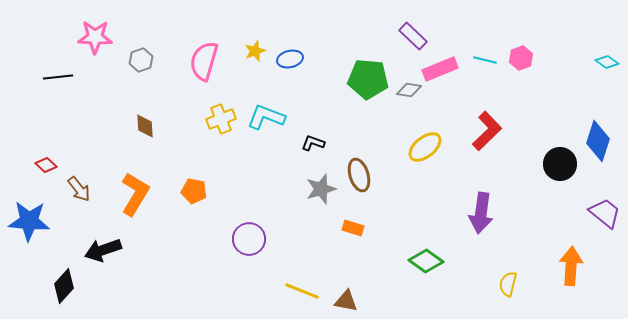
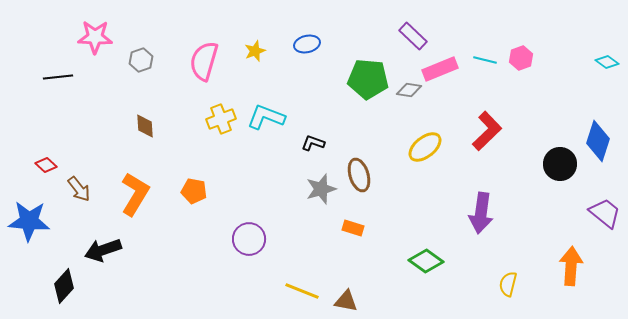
blue ellipse: moved 17 px right, 15 px up
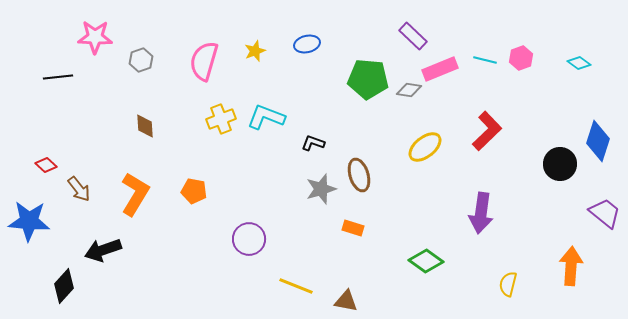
cyan diamond: moved 28 px left, 1 px down
yellow line: moved 6 px left, 5 px up
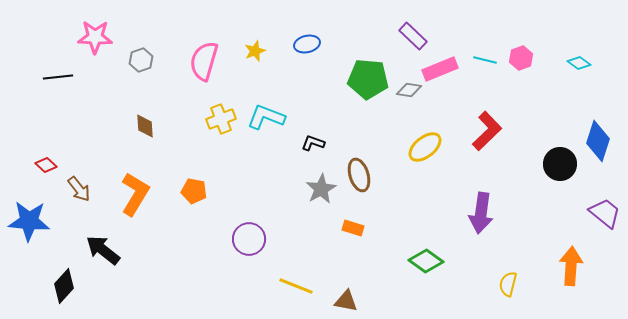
gray star: rotated 12 degrees counterclockwise
black arrow: rotated 57 degrees clockwise
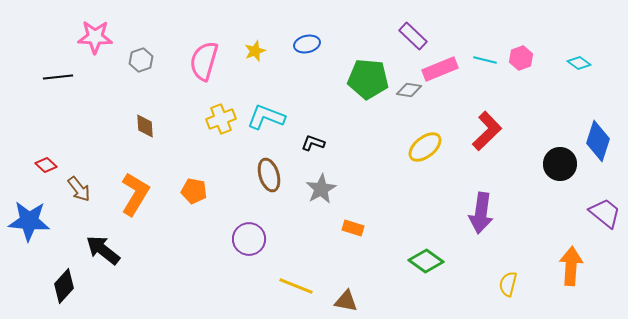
brown ellipse: moved 90 px left
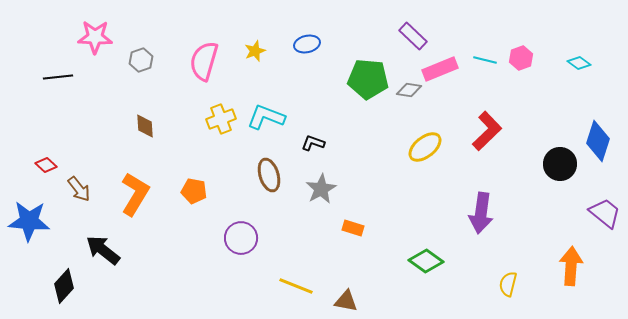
purple circle: moved 8 px left, 1 px up
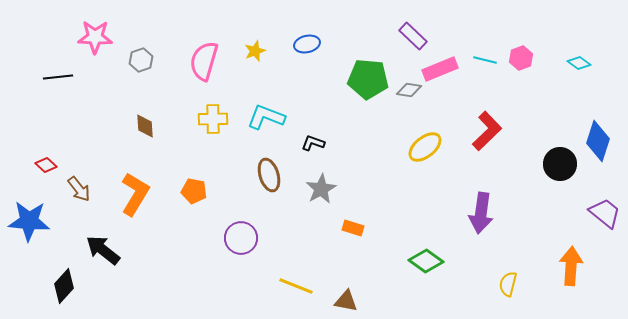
yellow cross: moved 8 px left; rotated 20 degrees clockwise
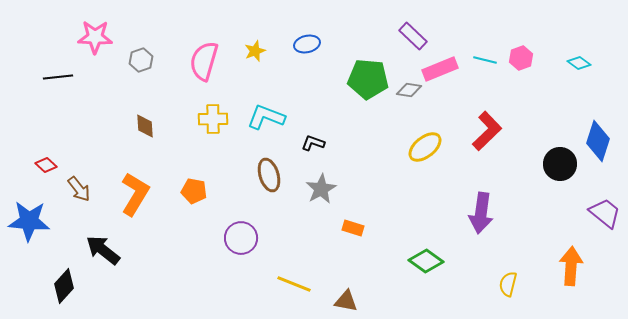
yellow line: moved 2 px left, 2 px up
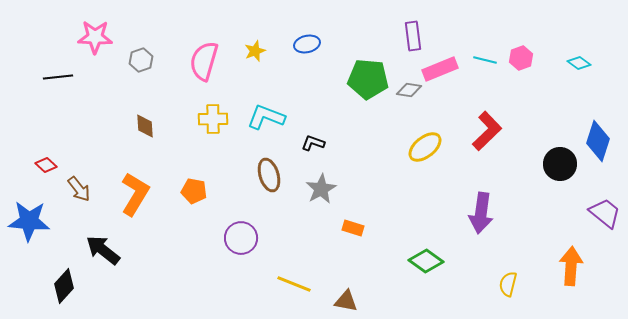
purple rectangle: rotated 40 degrees clockwise
